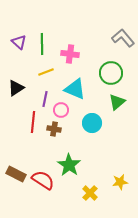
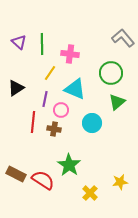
yellow line: moved 4 px right, 1 px down; rotated 35 degrees counterclockwise
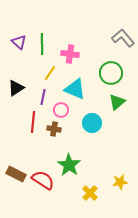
purple line: moved 2 px left, 2 px up
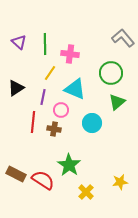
green line: moved 3 px right
yellow cross: moved 4 px left, 1 px up
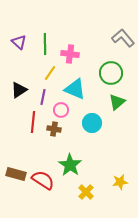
black triangle: moved 3 px right, 2 px down
green star: moved 1 px right
brown rectangle: rotated 12 degrees counterclockwise
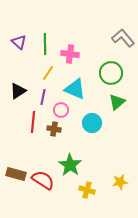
yellow line: moved 2 px left
black triangle: moved 1 px left, 1 px down
yellow cross: moved 1 px right, 2 px up; rotated 28 degrees counterclockwise
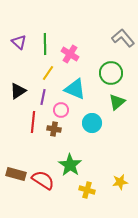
pink cross: rotated 24 degrees clockwise
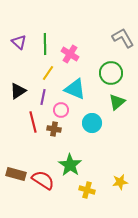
gray L-shape: rotated 10 degrees clockwise
red line: rotated 20 degrees counterclockwise
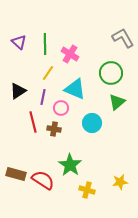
pink circle: moved 2 px up
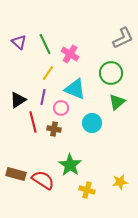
gray L-shape: rotated 95 degrees clockwise
green line: rotated 25 degrees counterclockwise
black triangle: moved 9 px down
